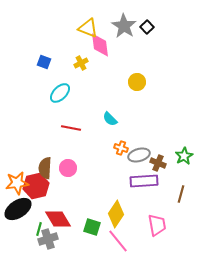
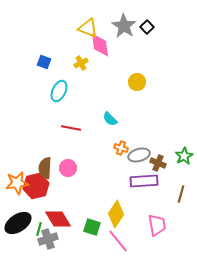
cyan ellipse: moved 1 px left, 2 px up; rotated 20 degrees counterclockwise
black ellipse: moved 14 px down
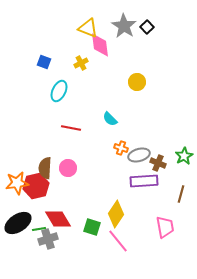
pink trapezoid: moved 8 px right, 2 px down
green line: rotated 64 degrees clockwise
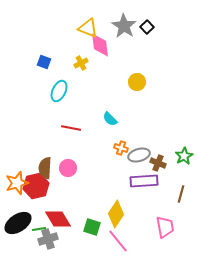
orange star: rotated 10 degrees counterclockwise
